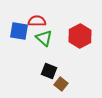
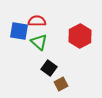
green triangle: moved 5 px left, 4 px down
black square: moved 3 px up; rotated 14 degrees clockwise
brown square: rotated 24 degrees clockwise
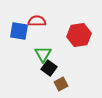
red hexagon: moved 1 px left, 1 px up; rotated 20 degrees clockwise
green triangle: moved 4 px right, 12 px down; rotated 18 degrees clockwise
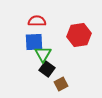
blue square: moved 15 px right, 11 px down; rotated 12 degrees counterclockwise
black square: moved 2 px left, 1 px down
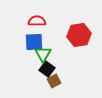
brown square: moved 7 px left, 3 px up
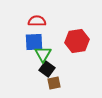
red hexagon: moved 2 px left, 6 px down
brown square: moved 2 px down; rotated 16 degrees clockwise
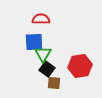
red semicircle: moved 4 px right, 2 px up
red hexagon: moved 3 px right, 25 px down
brown square: rotated 16 degrees clockwise
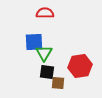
red semicircle: moved 4 px right, 6 px up
green triangle: moved 1 px right, 1 px up
black square: moved 3 px down; rotated 28 degrees counterclockwise
brown square: moved 4 px right
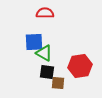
green triangle: rotated 30 degrees counterclockwise
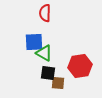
red semicircle: rotated 90 degrees counterclockwise
black square: moved 1 px right, 1 px down
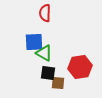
red hexagon: moved 1 px down
